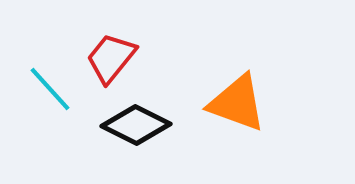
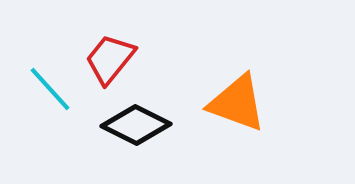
red trapezoid: moved 1 px left, 1 px down
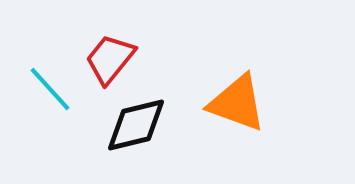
black diamond: rotated 40 degrees counterclockwise
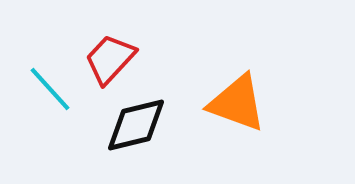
red trapezoid: rotated 4 degrees clockwise
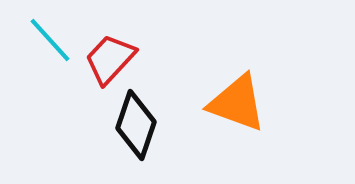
cyan line: moved 49 px up
black diamond: rotated 58 degrees counterclockwise
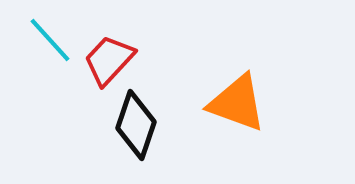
red trapezoid: moved 1 px left, 1 px down
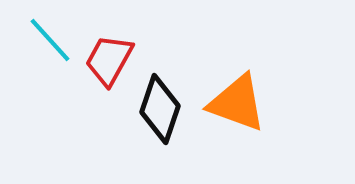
red trapezoid: rotated 14 degrees counterclockwise
black diamond: moved 24 px right, 16 px up
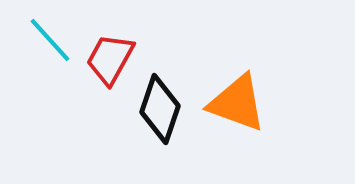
red trapezoid: moved 1 px right, 1 px up
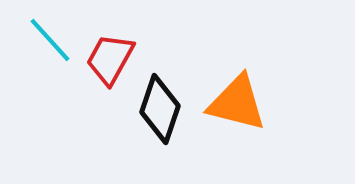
orange triangle: rotated 6 degrees counterclockwise
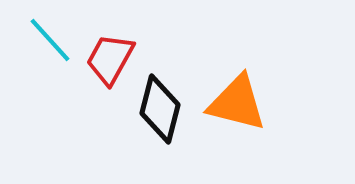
black diamond: rotated 4 degrees counterclockwise
